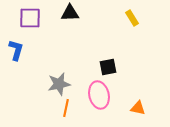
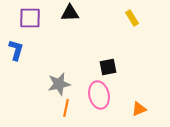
orange triangle: moved 1 px right, 1 px down; rotated 35 degrees counterclockwise
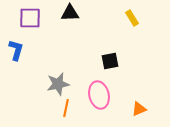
black square: moved 2 px right, 6 px up
gray star: moved 1 px left
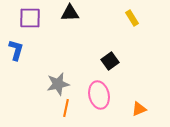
black square: rotated 24 degrees counterclockwise
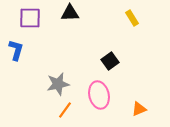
orange line: moved 1 px left, 2 px down; rotated 24 degrees clockwise
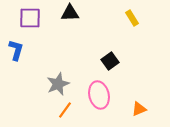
gray star: rotated 10 degrees counterclockwise
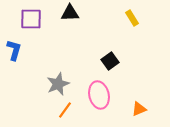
purple square: moved 1 px right, 1 px down
blue L-shape: moved 2 px left
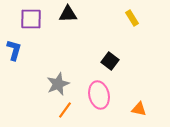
black triangle: moved 2 px left, 1 px down
black square: rotated 18 degrees counterclockwise
orange triangle: rotated 35 degrees clockwise
